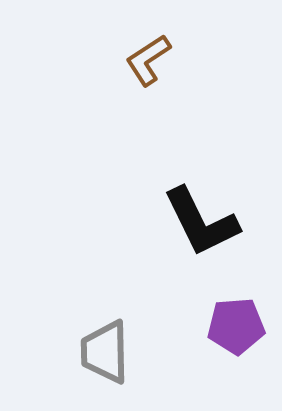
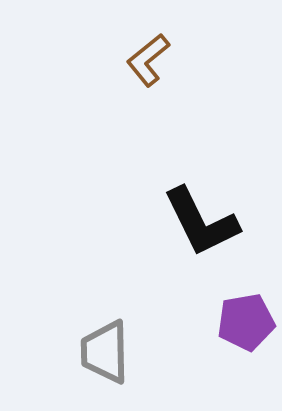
brown L-shape: rotated 6 degrees counterclockwise
purple pentagon: moved 10 px right, 4 px up; rotated 6 degrees counterclockwise
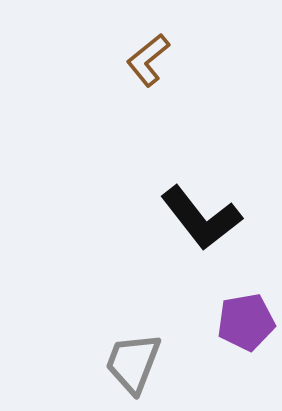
black L-shape: moved 4 px up; rotated 12 degrees counterclockwise
gray trapezoid: moved 28 px right, 11 px down; rotated 22 degrees clockwise
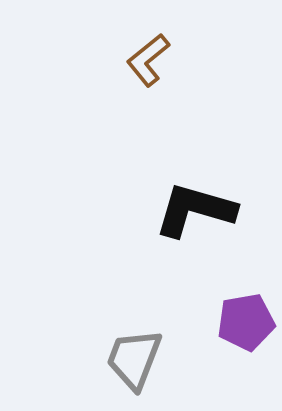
black L-shape: moved 6 px left, 8 px up; rotated 144 degrees clockwise
gray trapezoid: moved 1 px right, 4 px up
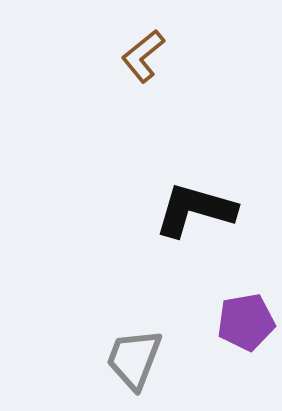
brown L-shape: moved 5 px left, 4 px up
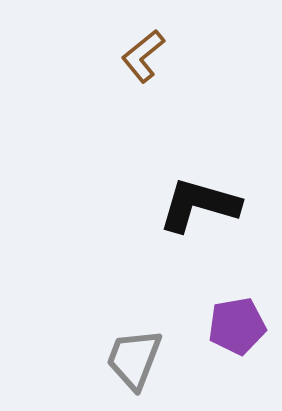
black L-shape: moved 4 px right, 5 px up
purple pentagon: moved 9 px left, 4 px down
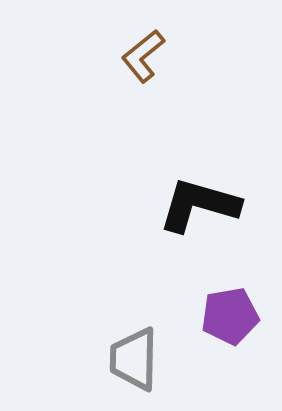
purple pentagon: moved 7 px left, 10 px up
gray trapezoid: rotated 20 degrees counterclockwise
